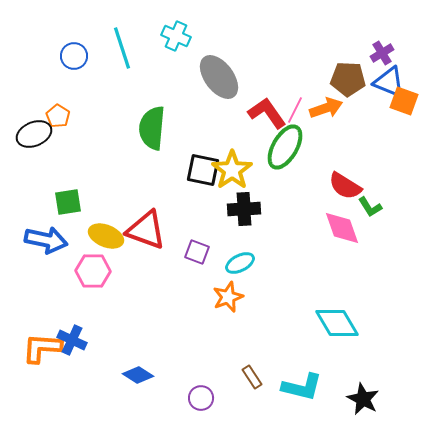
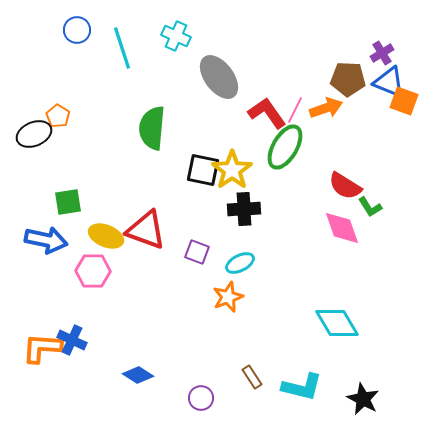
blue circle: moved 3 px right, 26 px up
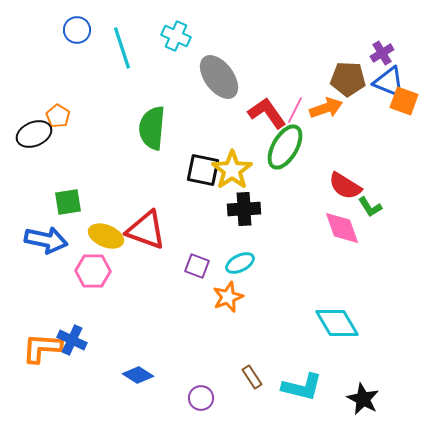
purple square: moved 14 px down
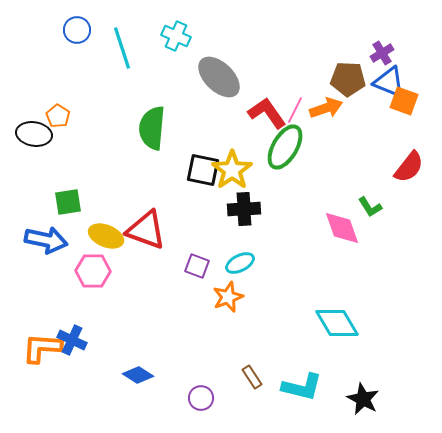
gray ellipse: rotated 9 degrees counterclockwise
black ellipse: rotated 32 degrees clockwise
red semicircle: moved 64 px right, 19 px up; rotated 84 degrees counterclockwise
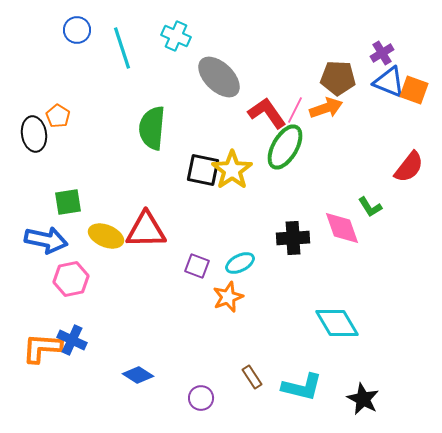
brown pentagon: moved 10 px left, 1 px up
orange square: moved 10 px right, 11 px up
black ellipse: rotated 72 degrees clockwise
black cross: moved 49 px right, 29 px down
red triangle: rotated 21 degrees counterclockwise
pink hexagon: moved 22 px left, 8 px down; rotated 12 degrees counterclockwise
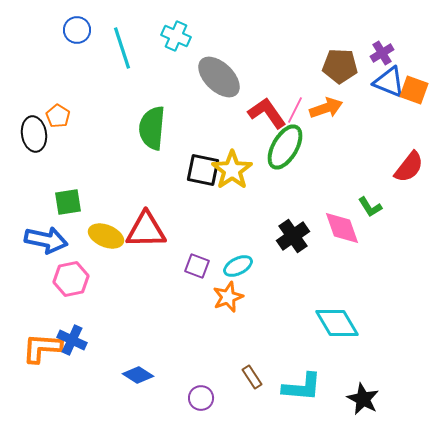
brown pentagon: moved 2 px right, 12 px up
black cross: moved 2 px up; rotated 32 degrees counterclockwise
cyan ellipse: moved 2 px left, 3 px down
cyan L-shape: rotated 9 degrees counterclockwise
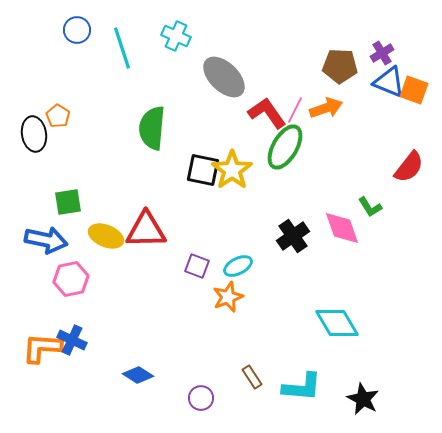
gray ellipse: moved 5 px right
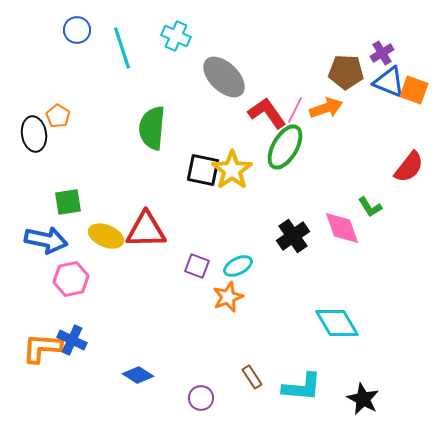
brown pentagon: moved 6 px right, 6 px down
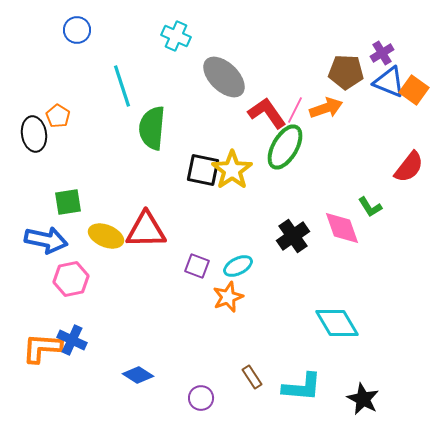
cyan line: moved 38 px down
orange square: rotated 16 degrees clockwise
